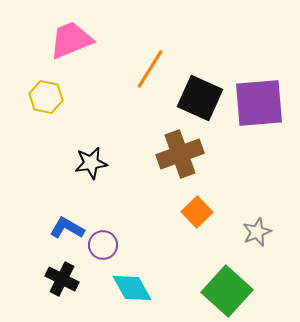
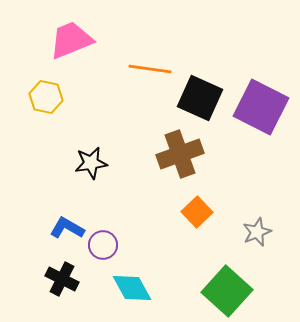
orange line: rotated 66 degrees clockwise
purple square: moved 2 px right, 4 px down; rotated 32 degrees clockwise
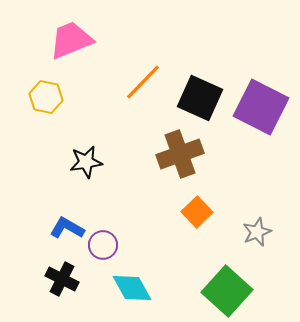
orange line: moved 7 px left, 13 px down; rotated 54 degrees counterclockwise
black star: moved 5 px left, 1 px up
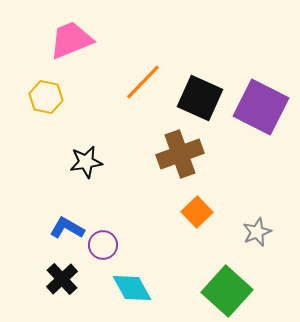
black cross: rotated 20 degrees clockwise
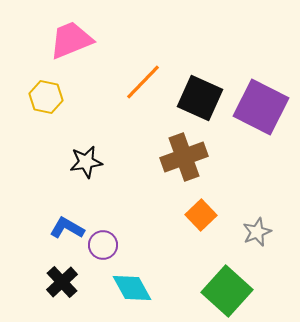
brown cross: moved 4 px right, 3 px down
orange square: moved 4 px right, 3 px down
black cross: moved 3 px down
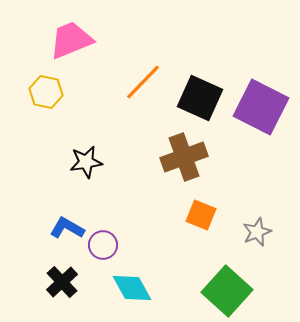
yellow hexagon: moved 5 px up
orange square: rotated 24 degrees counterclockwise
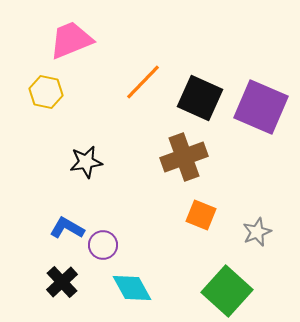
purple square: rotated 4 degrees counterclockwise
